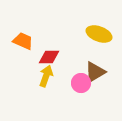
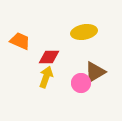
yellow ellipse: moved 15 px left, 2 px up; rotated 30 degrees counterclockwise
orange trapezoid: moved 3 px left
yellow arrow: moved 1 px down
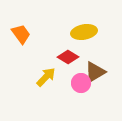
orange trapezoid: moved 1 px right, 7 px up; rotated 30 degrees clockwise
red diamond: moved 19 px right; rotated 30 degrees clockwise
yellow arrow: rotated 25 degrees clockwise
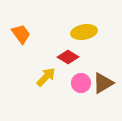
brown triangle: moved 8 px right, 11 px down
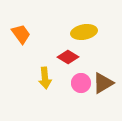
yellow arrow: moved 1 px left, 1 px down; rotated 130 degrees clockwise
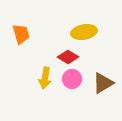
orange trapezoid: rotated 20 degrees clockwise
yellow arrow: rotated 15 degrees clockwise
pink circle: moved 9 px left, 4 px up
